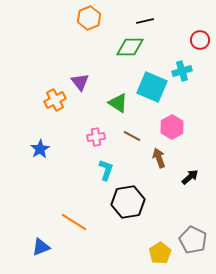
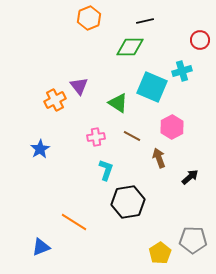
purple triangle: moved 1 px left, 4 px down
gray pentagon: rotated 24 degrees counterclockwise
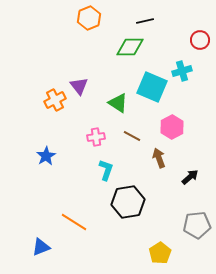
blue star: moved 6 px right, 7 px down
gray pentagon: moved 4 px right, 15 px up; rotated 8 degrees counterclockwise
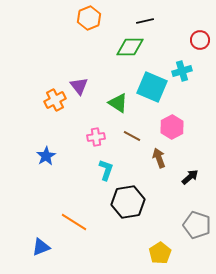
gray pentagon: rotated 24 degrees clockwise
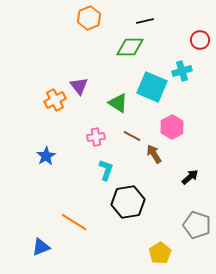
brown arrow: moved 5 px left, 4 px up; rotated 12 degrees counterclockwise
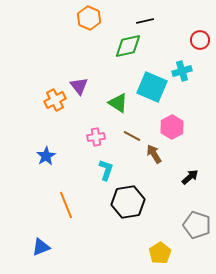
orange hexagon: rotated 15 degrees counterclockwise
green diamond: moved 2 px left, 1 px up; rotated 12 degrees counterclockwise
orange line: moved 8 px left, 17 px up; rotated 36 degrees clockwise
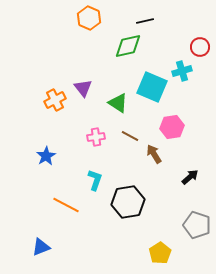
red circle: moved 7 px down
purple triangle: moved 4 px right, 2 px down
pink hexagon: rotated 20 degrees clockwise
brown line: moved 2 px left
cyan L-shape: moved 11 px left, 10 px down
orange line: rotated 40 degrees counterclockwise
